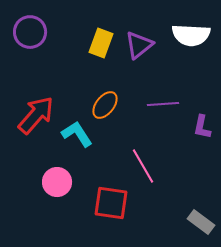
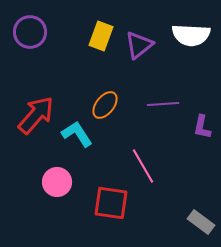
yellow rectangle: moved 7 px up
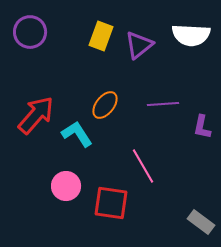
pink circle: moved 9 px right, 4 px down
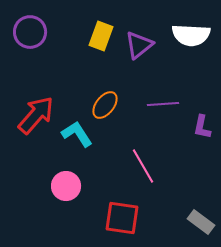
red square: moved 11 px right, 15 px down
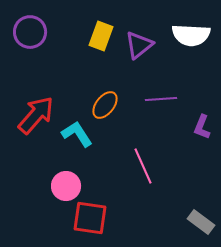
purple line: moved 2 px left, 5 px up
purple L-shape: rotated 10 degrees clockwise
pink line: rotated 6 degrees clockwise
red square: moved 32 px left
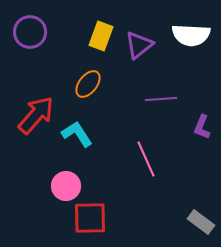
orange ellipse: moved 17 px left, 21 px up
pink line: moved 3 px right, 7 px up
red square: rotated 9 degrees counterclockwise
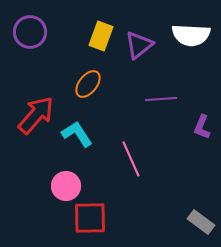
pink line: moved 15 px left
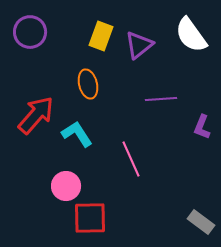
white semicircle: rotated 51 degrees clockwise
orange ellipse: rotated 52 degrees counterclockwise
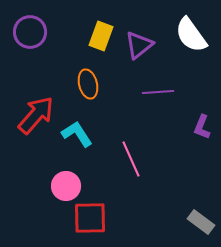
purple line: moved 3 px left, 7 px up
